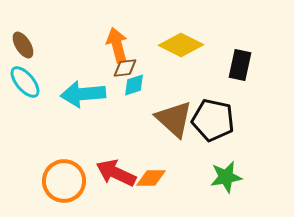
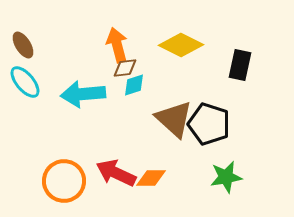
black pentagon: moved 4 px left, 4 px down; rotated 6 degrees clockwise
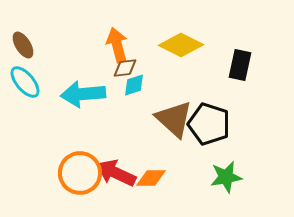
orange circle: moved 16 px right, 8 px up
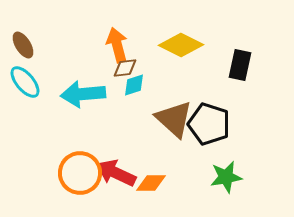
orange diamond: moved 5 px down
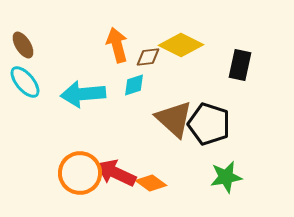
brown diamond: moved 23 px right, 11 px up
orange diamond: rotated 36 degrees clockwise
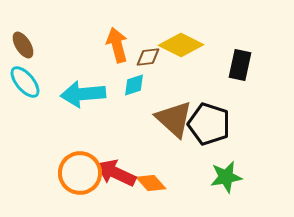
orange diamond: rotated 12 degrees clockwise
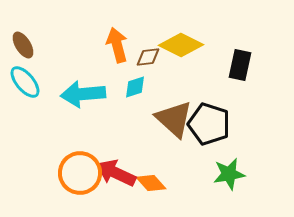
cyan diamond: moved 1 px right, 2 px down
green star: moved 3 px right, 3 px up
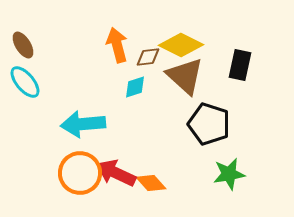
cyan arrow: moved 30 px down
brown triangle: moved 11 px right, 43 px up
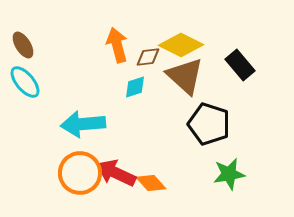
black rectangle: rotated 52 degrees counterclockwise
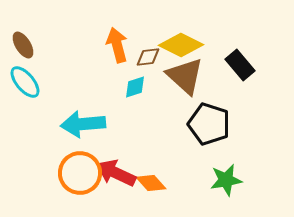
green star: moved 3 px left, 6 px down
